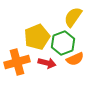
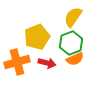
green hexagon: moved 8 px right
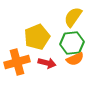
green hexagon: moved 1 px right; rotated 15 degrees clockwise
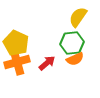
yellow semicircle: moved 5 px right
yellow pentagon: moved 21 px left, 6 px down; rotated 25 degrees counterclockwise
red arrow: rotated 54 degrees counterclockwise
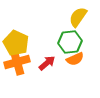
green hexagon: moved 2 px left, 1 px up
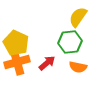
orange semicircle: moved 3 px right, 8 px down; rotated 36 degrees clockwise
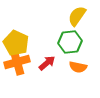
yellow semicircle: moved 1 px left, 1 px up
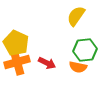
yellow semicircle: moved 1 px left
green hexagon: moved 15 px right, 8 px down
red arrow: rotated 66 degrees clockwise
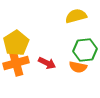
yellow semicircle: rotated 40 degrees clockwise
yellow pentagon: rotated 15 degrees clockwise
orange cross: moved 1 px left, 1 px down
